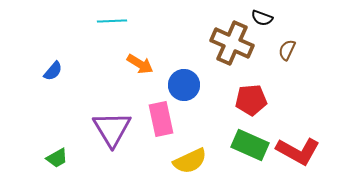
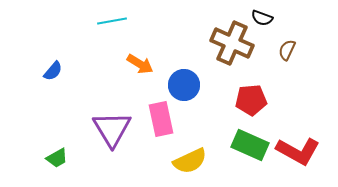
cyan line: rotated 8 degrees counterclockwise
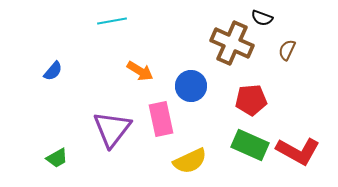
orange arrow: moved 7 px down
blue circle: moved 7 px right, 1 px down
purple triangle: rotated 9 degrees clockwise
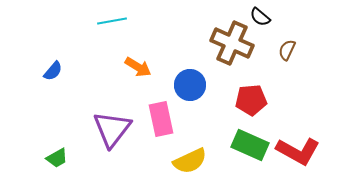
black semicircle: moved 2 px left, 1 px up; rotated 20 degrees clockwise
orange arrow: moved 2 px left, 4 px up
blue circle: moved 1 px left, 1 px up
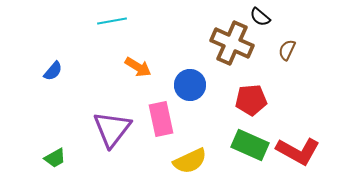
green trapezoid: moved 2 px left
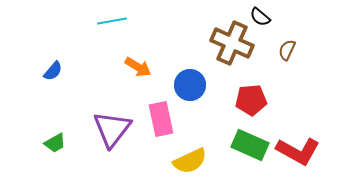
green trapezoid: moved 15 px up
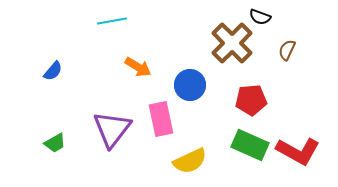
black semicircle: rotated 20 degrees counterclockwise
brown cross: rotated 21 degrees clockwise
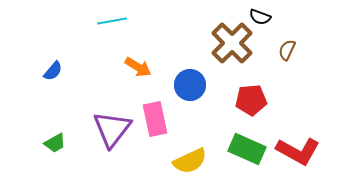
pink rectangle: moved 6 px left
green rectangle: moved 3 px left, 4 px down
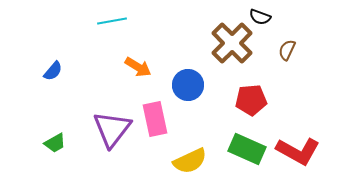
blue circle: moved 2 px left
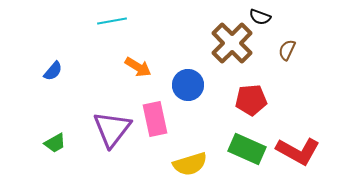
yellow semicircle: moved 3 px down; rotated 8 degrees clockwise
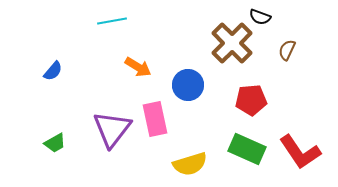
red L-shape: moved 2 px right, 1 px down; rotated 27 degrees clockwise
